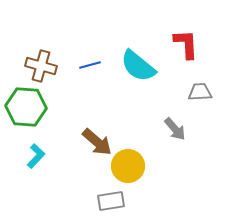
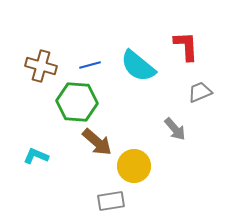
red L-shape: moved 2 px down
gray trapezoid: rotated 20 degrees counterclockwise
green hexagon: moved 51 px right, 5 px up
cyan L-shape: rotated 110 degrees counterclockwise
yellow circle: moved 6 px right
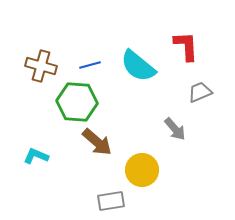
yellow circle: moved 8 px right, 4 px down
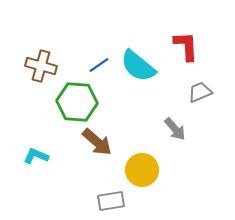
blue line: moved 9 px right; rotated 20 degrees counterclockwise
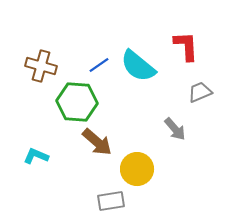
yellow circle: moved 5 px left, 1 px up
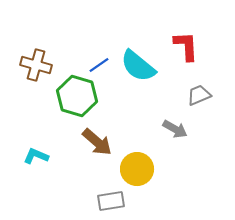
brown cross: moved 5 px left, 1 px up
gray trapezoid: moved 1 px left, 3 px down
green hexagon: moved 6 px up; rotated 12 degrees clockwise
gray arrow: rotated 20 degrees counterclockwise
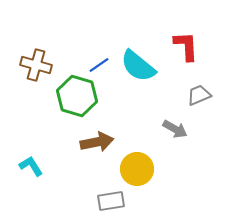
brown arrow: rotated 52 degrees counterclockwise
cyan L-shape: moved 5 px left, 10 px down; rotated 35 degrees clockwise
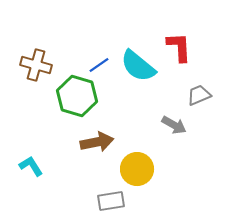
red L-shape: moved 7 px left, 1 px down
gray arrow: moved 1 px left, 4 px up
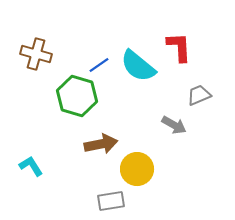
brown cross: moved 11 px up
brown arrow: moved 4 px right, 2 px down
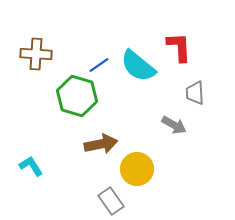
brown cross: rotated 12 degrees counterclockwise
gray trapezoid: moved 4 px left, 2 px up; rotated 70 degrees counterclockwise
gray rectangle: rotated 64 degrees clockwise
